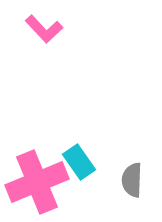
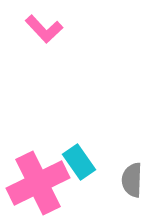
pink cross: moved 1 px right, 1 px down; rotated 4 degrees counterclockwise
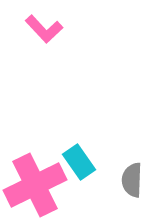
pink cross: moved 3 px left, 2 px down
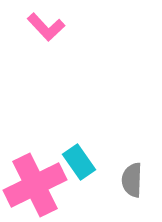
pink L-shape: moved 2 px right, 2 px up
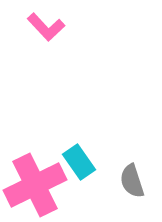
gray semicircle: moved 1 px down; rotated 20 degrees counterclockwise
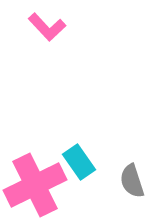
pink L-shape: moved 1 px right
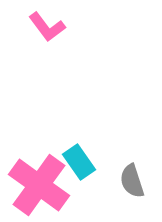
pink L-shape: rotated 6 degrees clockwise
pink cross: moved 4 px right; rotated 28 degrees counterclockwise
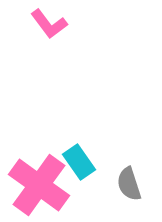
pink L-shape: moved 2 px right, 3 px up
gray semicircle: moved 3 px left, 3 px down
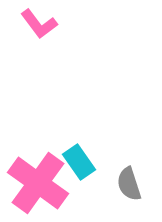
pink L-shape: moved 10 px left
pink cross: moved 1 px left, 2 px up
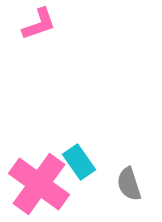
pink L-shape: rotated 72 degrees counterclockwise
pink cross: moved 1 px right, 1 px down
